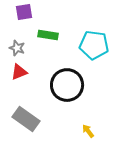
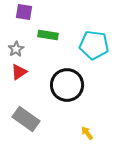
purple square: rotated 18 degrees clockwise
gray star: moved 1 px left, 1 px down; rotated 21 degrees clockwise
red triangle: rotated 12 degrees counterclockwise
yellow arrow: moved 1 px left, 2 px down
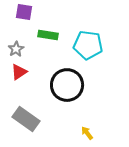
cyan pentagon: moved 6 px left
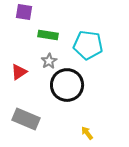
gray star: moved 33 px right, 12 px down
gray rectangle: rotated 12 degrees counterclockwise
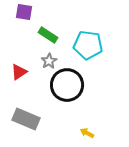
green rectangle: rotated 24 degrees clockwise
yellow arrow: rotated 24 degrees counterclockwise
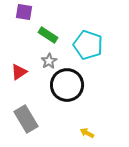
cyan pentagon: rotated 12 degrees clockwise
gray rectangle: rotated 36 degrees clockwise
